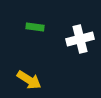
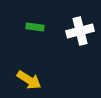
white cross: moved 8 px up
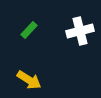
green rectangle: moved 6 px left, 3 px down; rotated 54 degrees counterclockwise
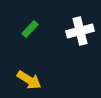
green rectangle: moved 1 px right, 1 px up
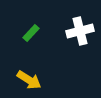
green rectangle: moved 1 px right, 4 px down
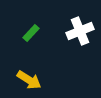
white cross: rotated 8 degrees counterclockwise
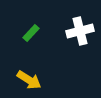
white cross: rotated 8 degrees clockwise
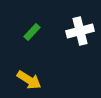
green rectangle: moved 1 px right, 1 px up
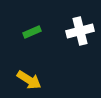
green rectangle: rotated 24 degrees clockwise
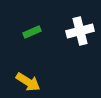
yellow arrow: moved 1 px left, 2 px down
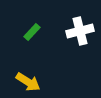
green rectangle: rotated 24 degrees counterclockwise
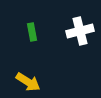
green rectangle: rotated 54 degrees counterclockwise
